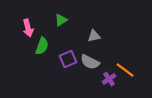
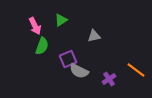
pink arrow: moved 7 px right, 2 px up; rotated 12 degrees counterclockwise
gray semicircle: moved 11 px left, 9 px down
orange line: moved 11 px right
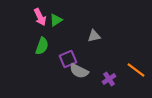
green triangle: moved 5 px left
pink arrow: moved 5 px right, 9 px up
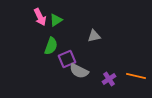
green semicircle: moved 9 px right
purple square: moved 1 px left
orange line: moved 6 px down; rotated 24 degrees counterclockwise
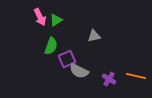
purple cross: rotated 24 degrees counterclockwise
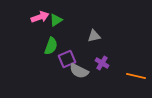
pink arrow: rotated 84 degrees counterclockwise
purple cross: moved 7 px left, 16 px up
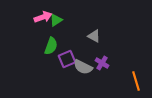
pink arrow: moved 3 px right
gray triangle: rotated 40 degrees clockwise
gray semicircle: moved 4 px right, 4 px up
orange line: moved 5 px down; rotated 60 degrees clockwise
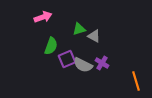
green triangle: moved 23 px right, 9 px down; rotated 16 degrees clockwise
gray semicircle: moved 2 px up
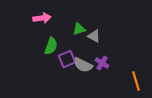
pink arrow: moved 1 px left, 1 px down; rotated 12 degrees clockwise
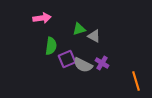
green semicircle: rotated 12 degrees counterclockwise
